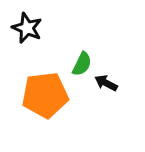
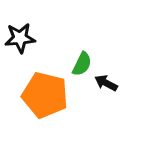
black star: moved 7 px left, 10 px down; rotated 28 degrees counterclockwise
orange pentagon: rotated 21 degrees clockwise
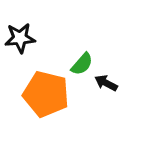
green semicircle: rotated 15 degrees clockwise
orange pentagon: moved 1 px right, 1 px up
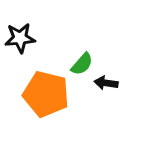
black arrow: rotated 20 degrees counterclockwise
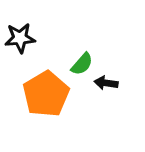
orange pentagon: rotated 27 degrees clockwise
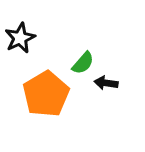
black star: rotated 20 degrees counterclockwise
green semicircle: moved 1 px right, 1 px up
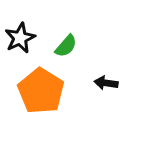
green semicircle: moved 17 px left, 17 px up
orange pentagon: moved 5 px left, 3 px up; rotated 9 degrees counterclockwise
